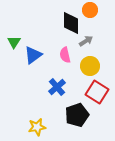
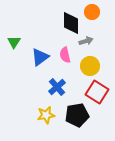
orange circle: moved 2 px right, 2 px down
gray arrow: rotated 16 degrees clockwise
blue triangle: moved 7 px right, 2 px down
black pentagon: rotated 10 degrees clockwise
yellow star: moved 9 px right, 12 px up
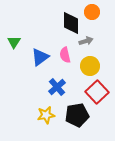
red square: rotated 15 degrees clockwise
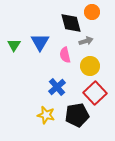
black diamond: rotated 15 degrees counterclockwise
green triangle: moved 3 px down
blue triangle: moved 15 px up; rotated 24 degrees counterclockwise
red square: moved 2 px left, 1 px down
yellow star: rotated 24 degrees clockwise
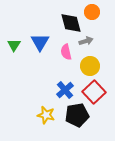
pink semicircle: moved 1 px right, 3 px up
blue cross: moved 8 px right, 3 px down
red square: moved 1 px left, 1 px up
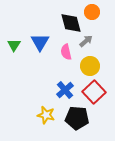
gray arrow: rotated 24 degrees counterclockwise
black pentagon: moved 3 px down; rotated 15 degrees clockwise
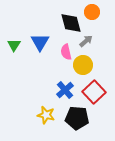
yellow circle: moved 7 px left, 1 px up
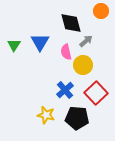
orange circle: moved 9 px right, 1 px up
red square: moved 2 px right, 1 px down
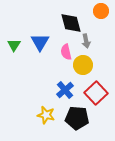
gray arrow: rotated 120 degrees clockwise
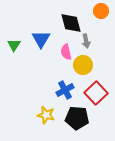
blue triangle: moved 1 px right, 3 px up
blue cross: rotated 12 degrees clockwise
